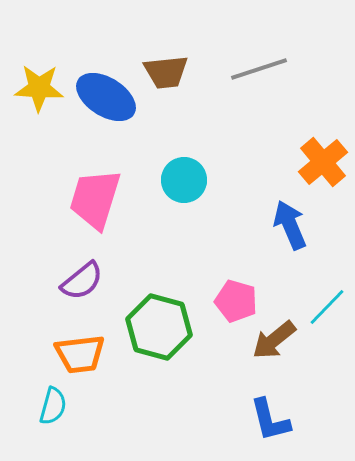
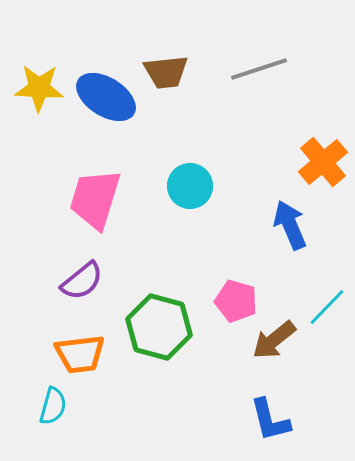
cyan circle: moved 6 px right, 6 px down
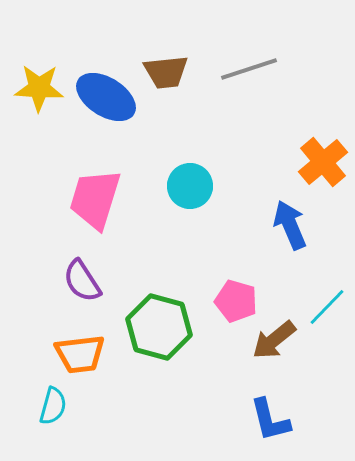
gray line: moved 10 px left
purple semicircle: rotated 96 degrees clockwise
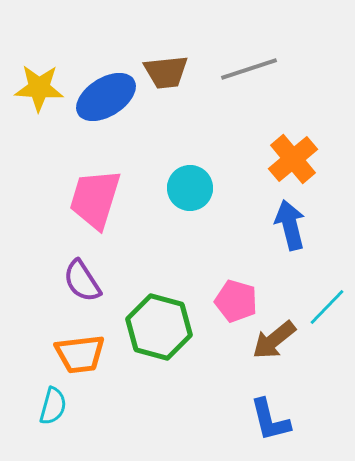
blue ellipse: rotated 64 degrees counterclockwise
orange cross: moved 30 px left, 3 px up
cyan circle: moved 2 px down
blue arrow: rotated 9 degrees clockwise
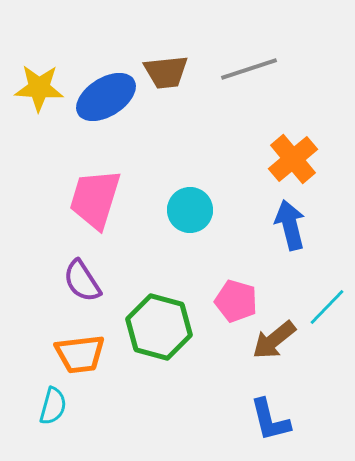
cyan circle: moved 22 px down
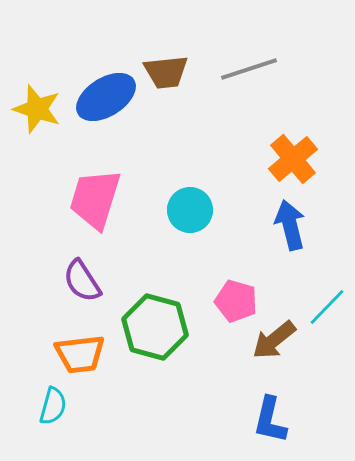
yellow star: moved 2 px left, 21 px down; rotated 15 degrees clockwise
green hexagon: moved 4 px left
blue L-shape: rotated 27 degrees clockwise
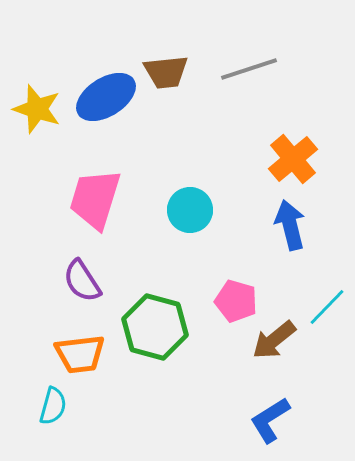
blue L-shape: rotated 45 degrees clockwise
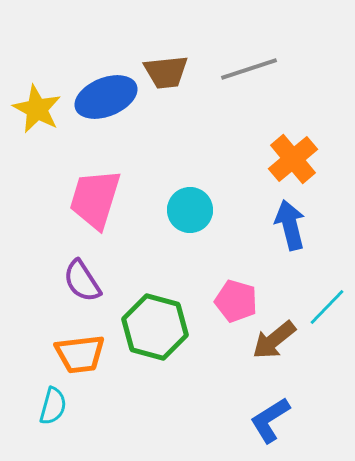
blue ellipse: rotated 10 degrees clockwise
yellow star: rotated 9 degrees clockwise
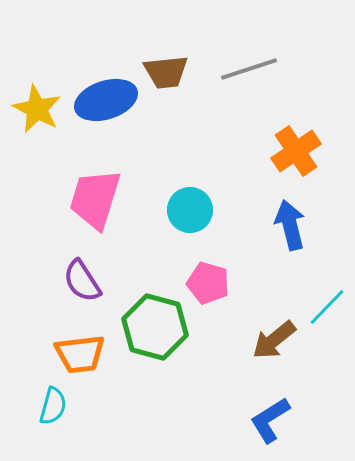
blue ellipse: moved 3 px down; rotated 4 degrees clockwise
orange cross: moved 3 px right, 8 px up; rotated 6 degrees clockwise
pink pentagon: moved 28 px left, 18 px up
